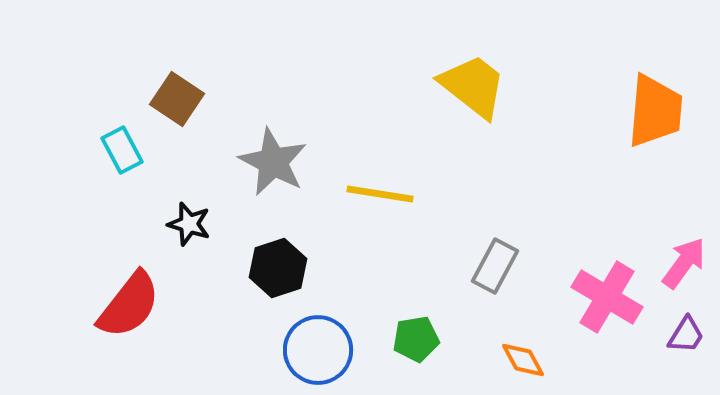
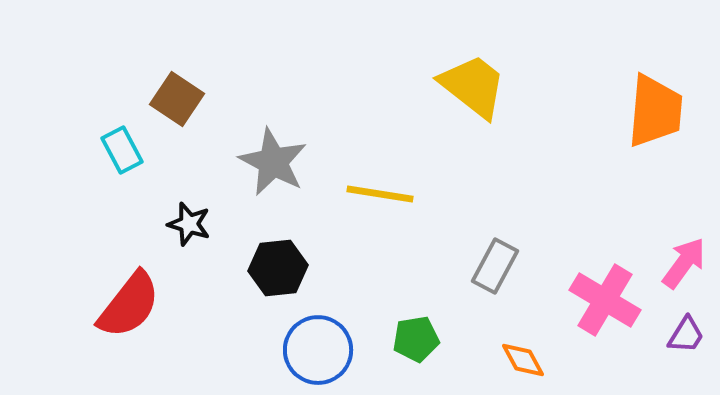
black hexagon: rotated 12 degrees clockwise
pink cross: moved 2 px left, 3 px down
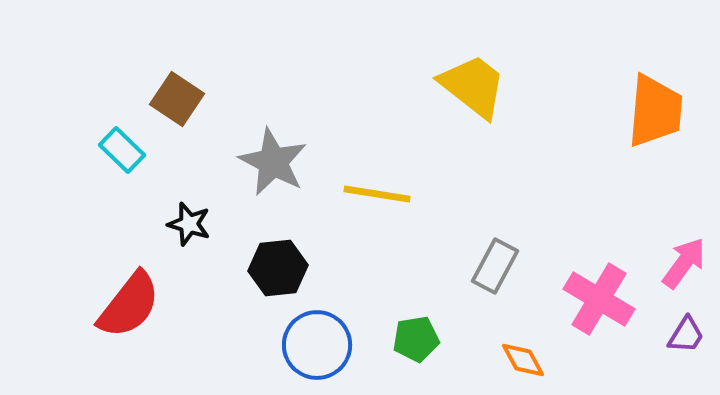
cyan rectangle: rotated 18 degrees counterclockwise
yellow line: moved 3 px left
pink cross: moved 6 px left, 1 px up
blue circle: moved 1 px left, 5 px up
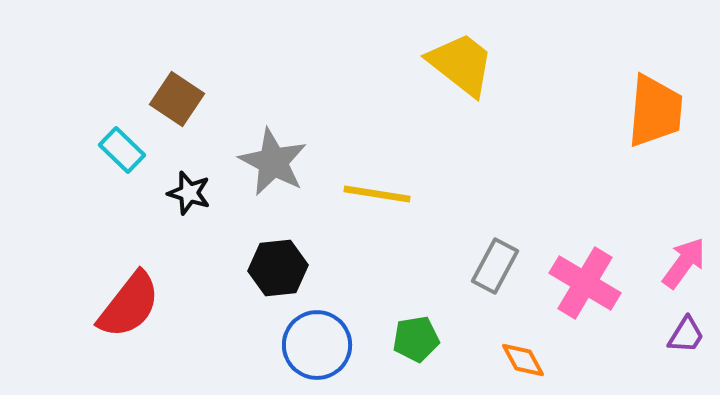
yellow trapezoid: moved 12 px left, 22 px up
black star: moved 31 px up
pink cross: moved 14 px left, 16 px up
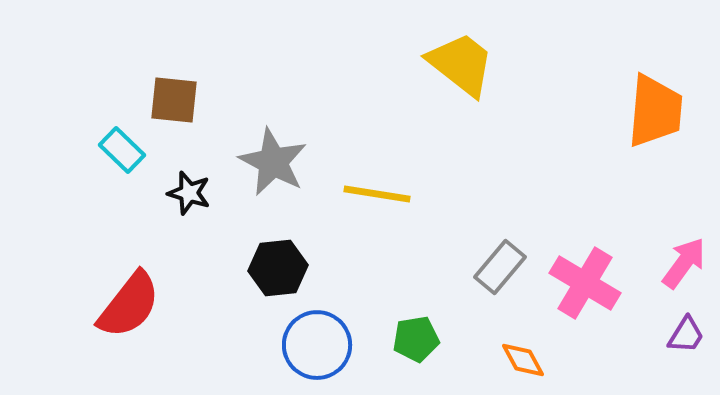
brown square: moved 3 px left, 1 px down; rotated 28 degrees counterclockwise
gray rectangle: moved 5 px right, 1 px down; rotated 12 degrees clockwise
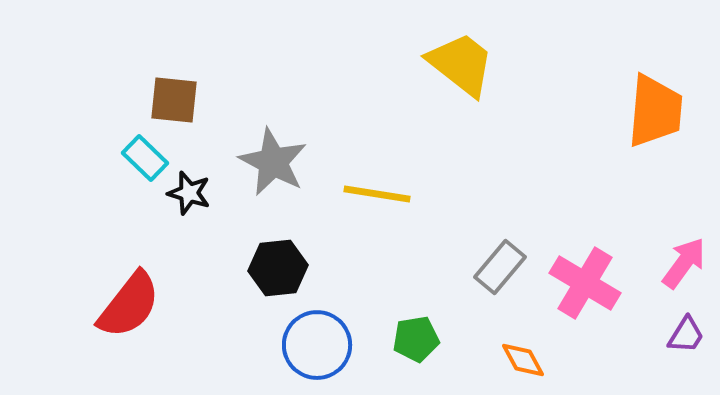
cyan rectangle: moved 23 px right, 8 px down
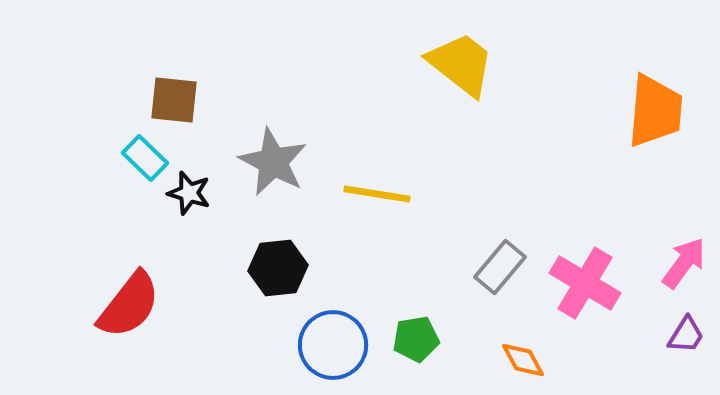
blue circle: moved 16 px right
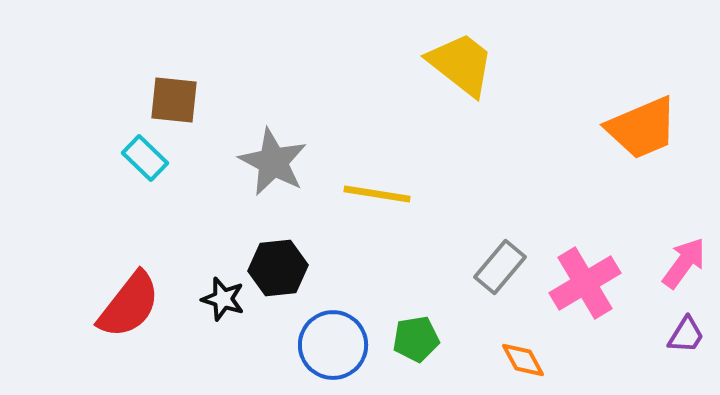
orange trapezoid: moved 13 px left, 17 px down; rotated 62 degrees clockwise
black star: moved 34 px right, 106 px down
pink cross: rotated 28 degrees clockwise
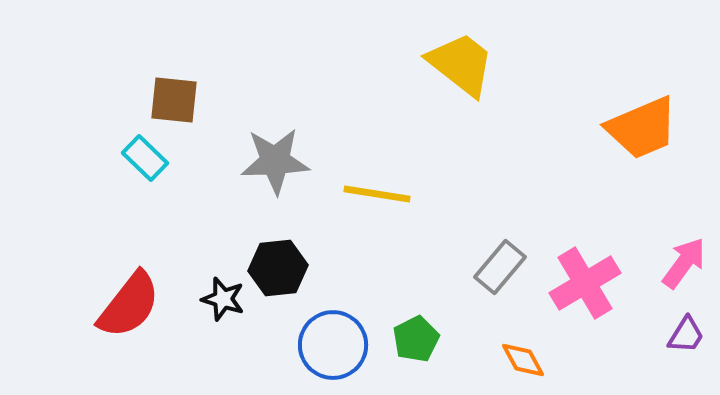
gray star: moved 2 px right, 1 px up; rotated 30 degrees counterclockwise
green pentagon: rotated 18 degrees counterclockwise
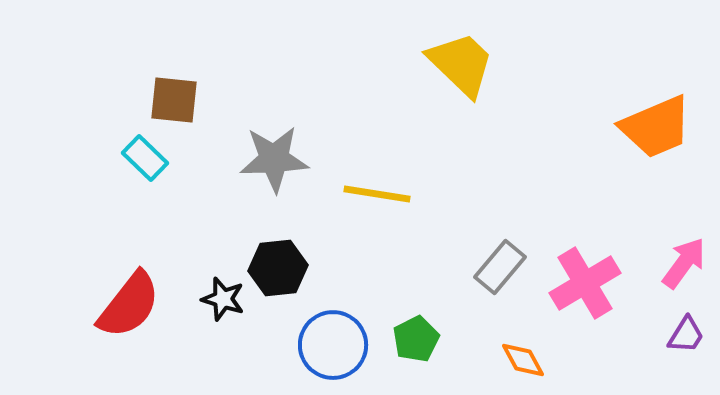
yellow trapezoid: rotated 6 degrees clockwise
orange trapezoid: moved 14 px right, 1 px up
gray star: moved 1 px left, 2 px up
